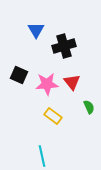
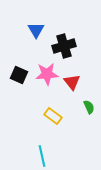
pink star: moved 10 px up
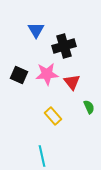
yellow rectangle: rotated 12 degrees clockwise
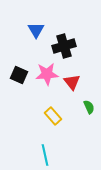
cyan line: moved 3 px right, 1 px up
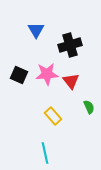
black cross: moved 6 px right, 1 px up
red triangle: moved 1 px left, 1 px up
cyan line: moved 2 px up
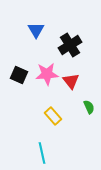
black cross: rotated 15 degrees counterclockwise
cyan line: moved 3 px left
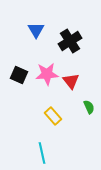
black cross: moved 4 px up
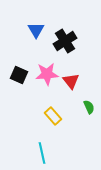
black cross: moved 5 px left
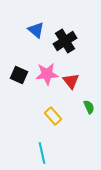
blue triangle: rotated 18 degrees counterclockwise
